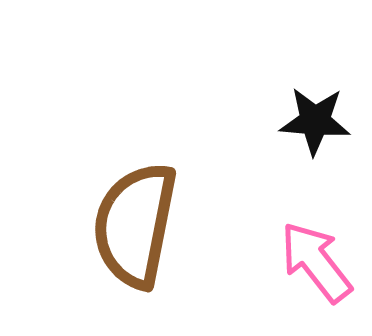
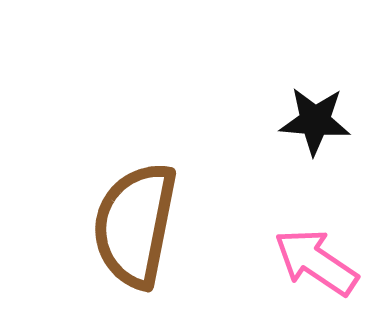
pink arrow: rotated 18 degrees counterclockwise
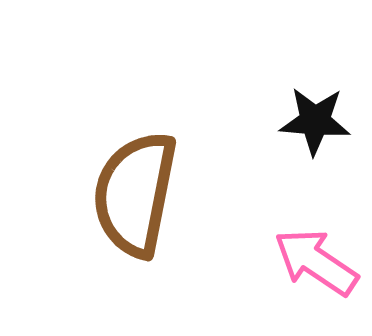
brown semicircle: moved 31 px up
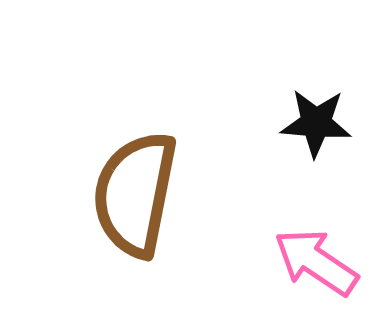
black star: moved 1 px right, 2 px down
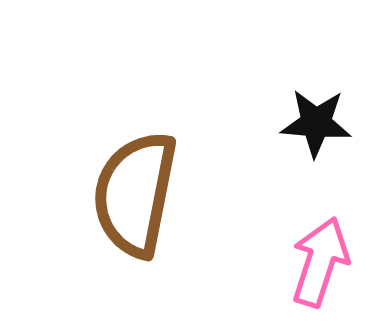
pink arrow: moved 4 px right; rotated 74 degrees clockwise
